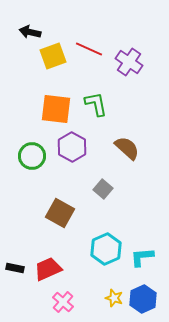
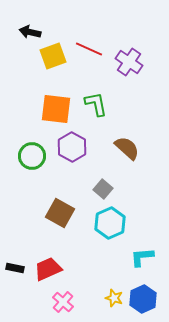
cyan hexagon: moved 4 px right, 26 px up
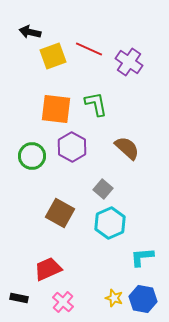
black rectangle: moved 4 px right, 30 px down
blue hexagon: rotated 24 degrees counterclockwise
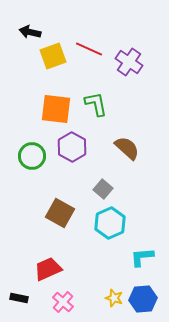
blue hexagon: rotated 16 degrees counterclockwise
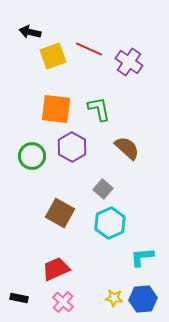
green L-shape: moved 3 px right, 5 px down
red trapezoid: moved 8 px right
yellow star: rotated 12 degrees counterclockwise
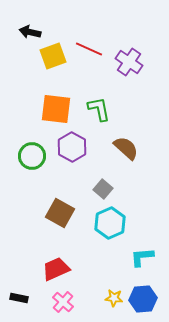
brown semicircle: moved 1 px left
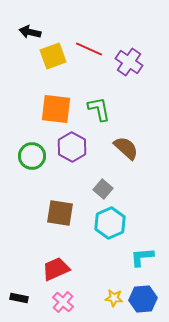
brown square: rotated 20 degrees counterclockwise
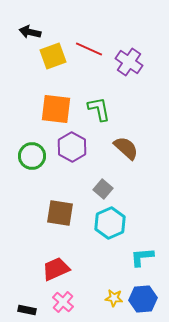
black rectangle: moved 8 px right, 12 px down
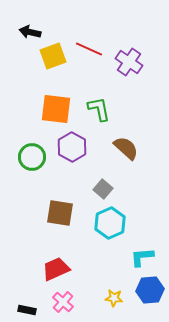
green circle: moved 1 px down
blue hexagon: moved 7 px right, 9 px up
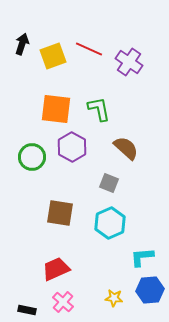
black arrow: moved 8 px left, 12 px down; rotated 95 degrees clockwise
gray square: moved 6 px right, 6 px up; rotated 18 degrees counterclockwise
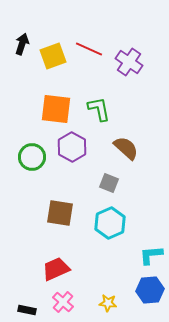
cyan L-shape: moved 9 px right, 2 px up
yellow star: moved 6 px left, 5 px down
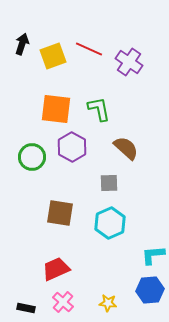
gray square: rotated 24 degrees counterclockwise
cyan L-shape: moved 2 px right
black rectangle: moved 1 px left, 2 px up
